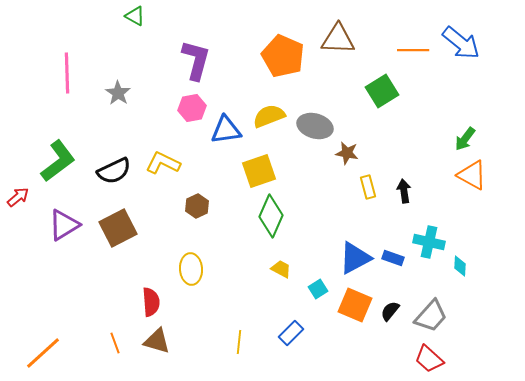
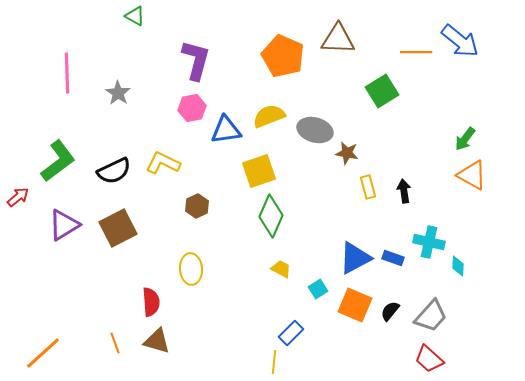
blue arrow at (461, 43): moved 1 px left, 2 px up
orange line at (413, 50): moved 3 px right, 2 px down
gray ellipse at (315, 126): moved 4 px down
cyan diamond at (460, 266): moved 2 px left
yellow line at (239, 342): moved 35 px right, 20 px down
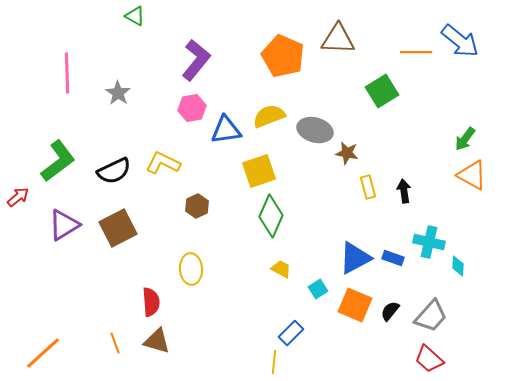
purple L-shape at (196, 60): rotated 24 degrees clockwise
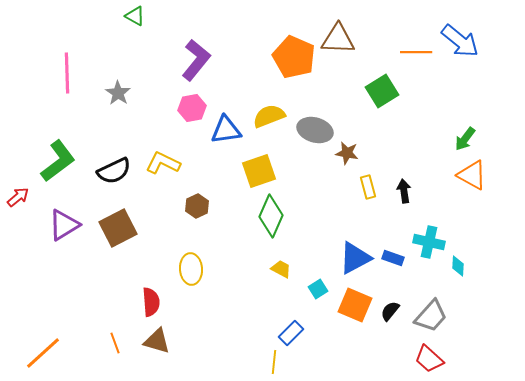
orange pentagon at (283, 56): moved 11 px right, 1 px down
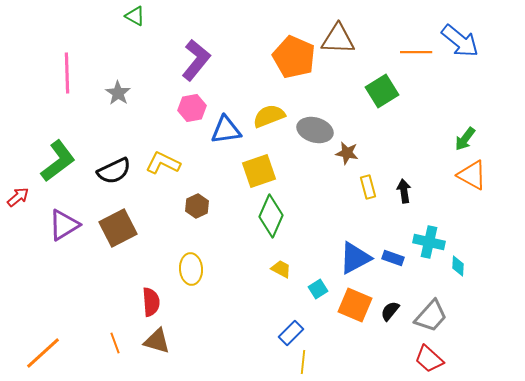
yellow line at (274, 362): moved 29 px right
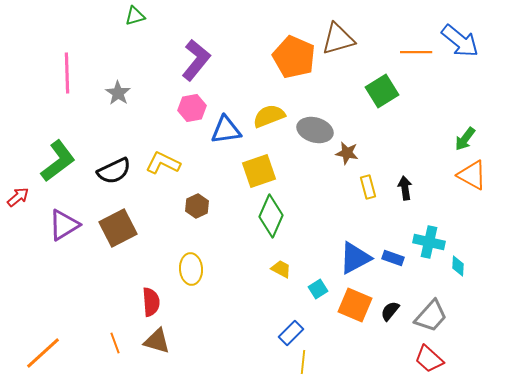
green triangle at (135, 16): rotated 45 degrees counterclockwise
brown triangle at (338, 39): rotated 18 degrees counterclockwise
black arrow at (404, 191): moved 1 px right, 3 px up
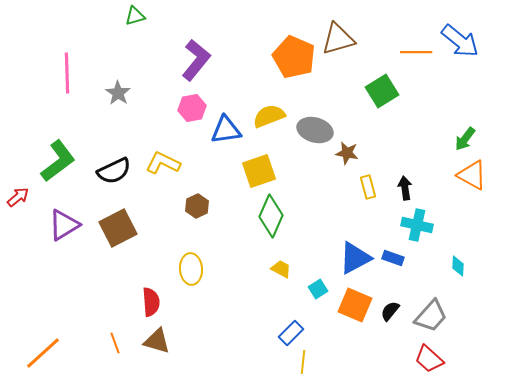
cyan cross at (429, 242): moved 12 px left, 17 px up
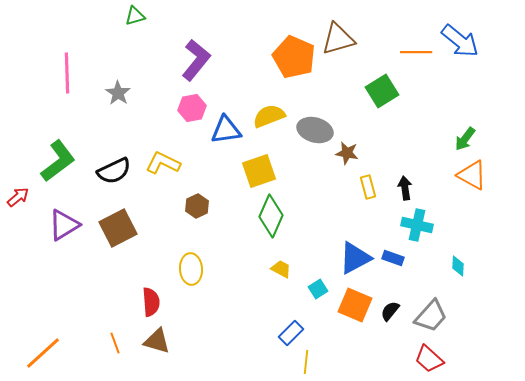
yellow line at (303, 362): moved 3 px right
